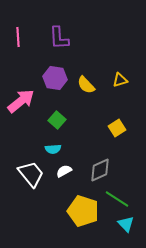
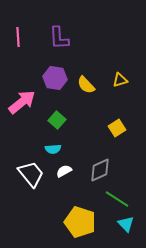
pink arrow: moved 1 px right, 1 px down
yellow pentagon: moved 3 px left, 11 px down
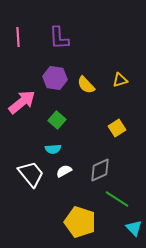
cyan triangle: moved 8 px right, 4 px down
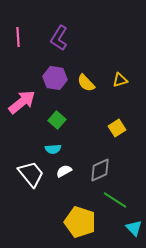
purple L-shape: rotated 35 degrees clockwise
yellow semicircle: moved 2 px up
green line: moved 2 px left, 1 px down
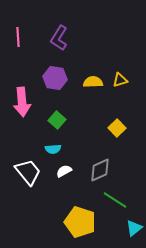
yellow semicircle: moved 7 px right, 1 px up; rotated 132 degrees clockwise
pink arrow: rotated 124 degrees clockwise
yellow square: rotated 12 degrees counterclockwise
white trapezoid: moved 3 px left, 2 px up
cyan triangle: rotated 36 degrees clockwise
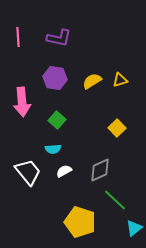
purple L-shape: rotated 110 degrees counterclockwise
yellow semicircle: moved 1 px left, 1 px up; rotated 30 degrees counterclockwise
green line: rotated 10 degrees clockwise
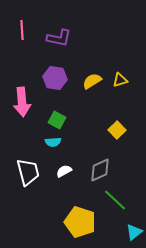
pink line: moved 4 px right, 7 px up
green square: rotated 12 degrees counterclockwise
yellow square: moved 2 px down
cyan semicircle: moved 7 px up
white trapezoid: rotated 24 degrees clockwise
cyan triangle: moved 4 px down
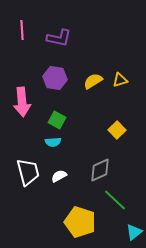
yellow semicircle: moved 1 px right
white semicircle: moved 5 px left, 5 px down
